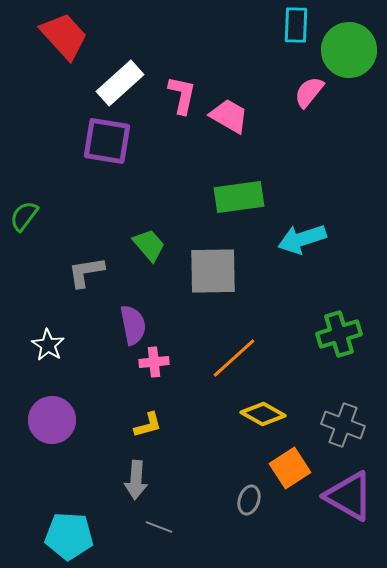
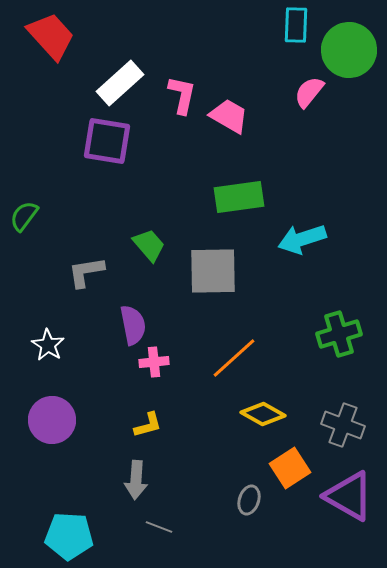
red trapezoid: moved 13 px left
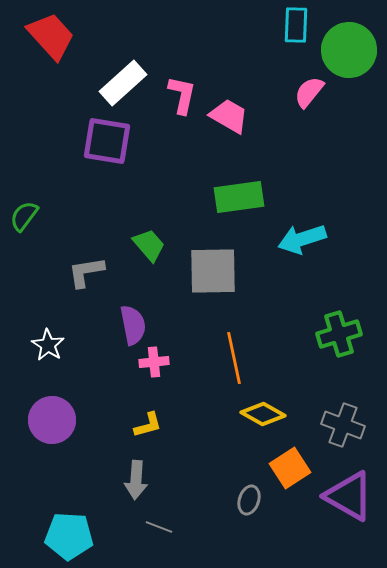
white rectangle: moved 3 px right
orange line: rotated 60 degrees counterclockwise
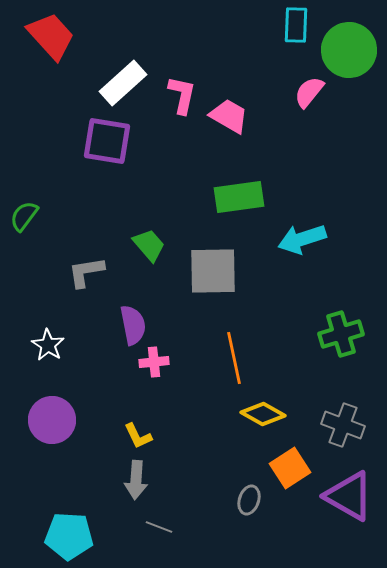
green cross: moved 2 px right
yellow L-shape: moved 10 px left, 11 px down; rotated 80 degrees clockwise
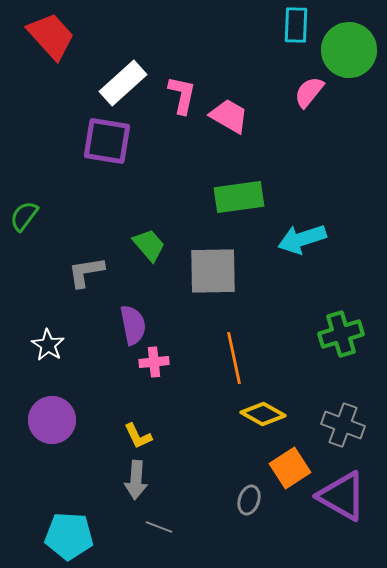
purple triangle: moved 7 px left
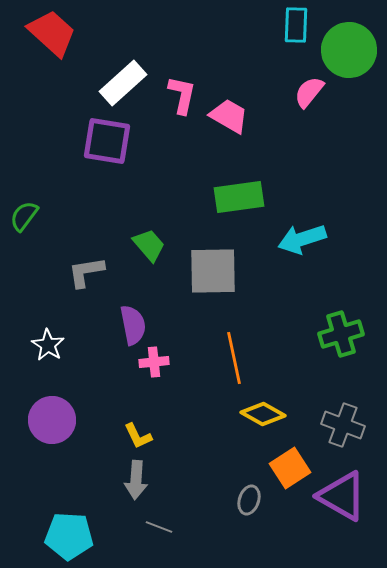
red trapezoid: moved 1 px right, 3 px up; rotated 6 degrees counterclockwise
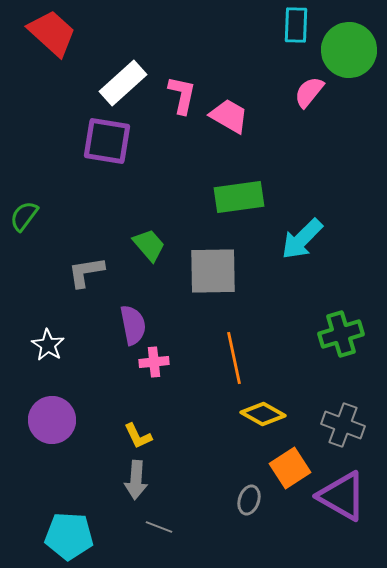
cyan arrow: rotated 27 degrees counterclockwise
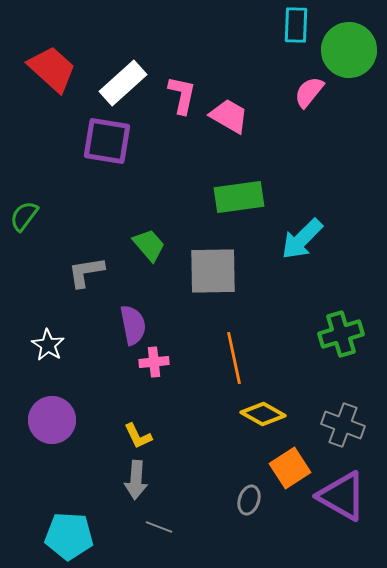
red trapezoid: moved 36 px down
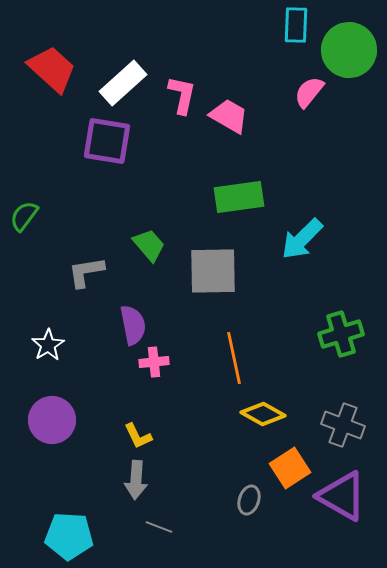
white star: rotated 8 degrees clockwise
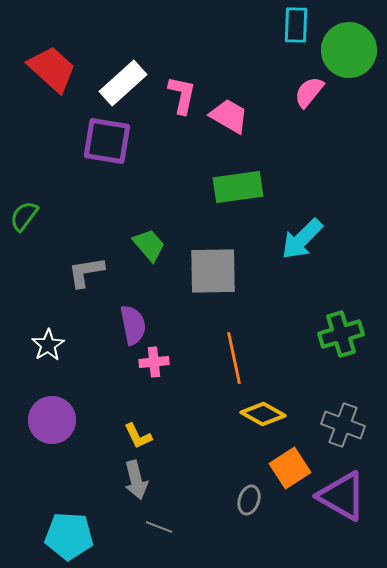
green rectangle: moved 1 px left, 10 px up
gray arrow: rotated 18 degrees counterclockwise
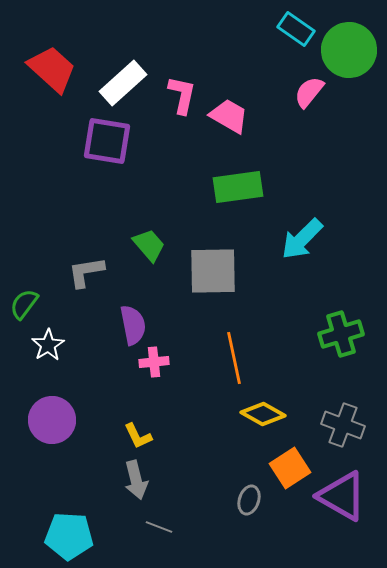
cyan rectangle: moved 4 px down; rotated 57 degrees counterclockwise
green semicircle: moved 88 px down
